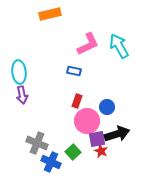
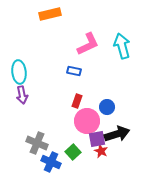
cyan arrow: moved 3 px right; rotated 15 degrees clockwise
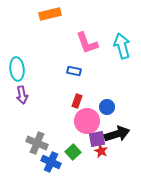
pink L-shape: moved 1 px left, 1 px up; rotated 95 degrees clockwise
cyan ellipse: moved 2 px left, 3 px up
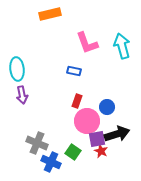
green square: rotated 14 degrees counterclockwise
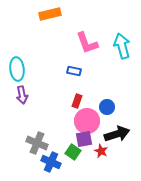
purple square: moved 13 px left
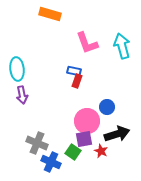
orange rectangle: rotated 30 degrees clockwise
red rectangle: moved 20 px up
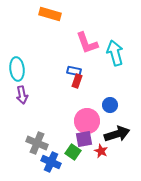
cyan arrow: moved 7 px left, 7 px down
blue circle: moved 3 px right, 2 px up
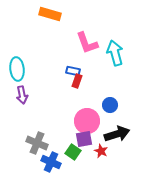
blue rectangle: moved 1 px left
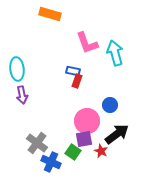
black arrow: rotated 20 degrees counterclockwise
gray cross: rotated 15 degrees clockwise
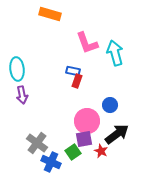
green square: rotated 21 degrees clockwise
